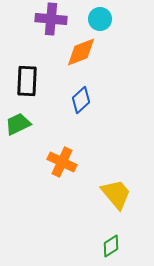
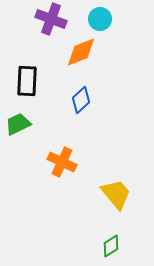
purple cross: rotated 16 degrees clockwise
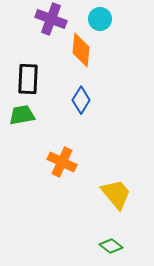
orange diamond: moved 2 px up; rotated 64 degrees counterclockwise
black rectangle: moved 1 px right, 2 px up
blue diamond: rotated 16 degrees counterclockwise
green trapezoid: moved 4 px right, 9 px up; rotated 16 degrees clockwise
green diamond: rotated 70 degrees clockwise
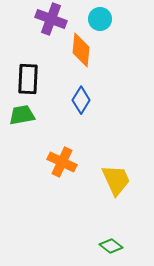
yellow trapezoid: moved 14 px up; rotated 16 degrees clockwise
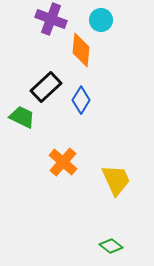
cyan circle: moved 1 px right, 1 px down
black rectangle: moved 18 px right, 8 px down; rotated 44 degrees clockwise
green trapezoid: moved 2 px down; rotated 36 degrees clockwise
orange cross: moved 1 px right; rotated 16 degrees clockwise
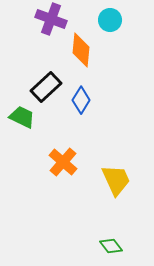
cyan circle: moved 9 px right
green diamond: rotated 15 degrees clockwise
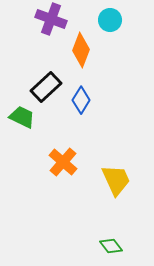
orange diamond: rotated 16 degrees clockwise
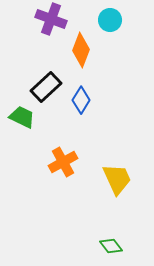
orange cross: rotated 20 degrees clockwise
yellow trapezoid: moved 1 px right, 1 px up
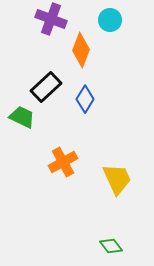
blue diamond: moved 4 px right, 1 px up
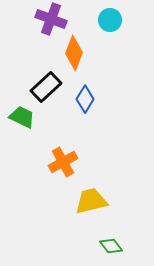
orange diamond: moved 7 px left, 3 px down
yellow trapezoid: moved 26 px left, 22 px down; rotated 80 degrees counterclockwise
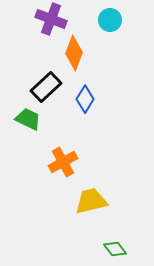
green trapezoid: moved 6 px right, 2 px down
green diamond: moved 4 px right, 3 px down
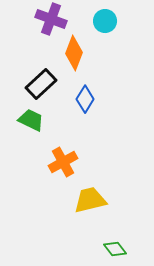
cyan circle: moved 5 px left, 1 px down
black rectangle: moved 5 px left, 3 px up
green trapezoid: moved 3 px right, 1 px down
yellow trapezoid: moved 1 px left, 1 px up
